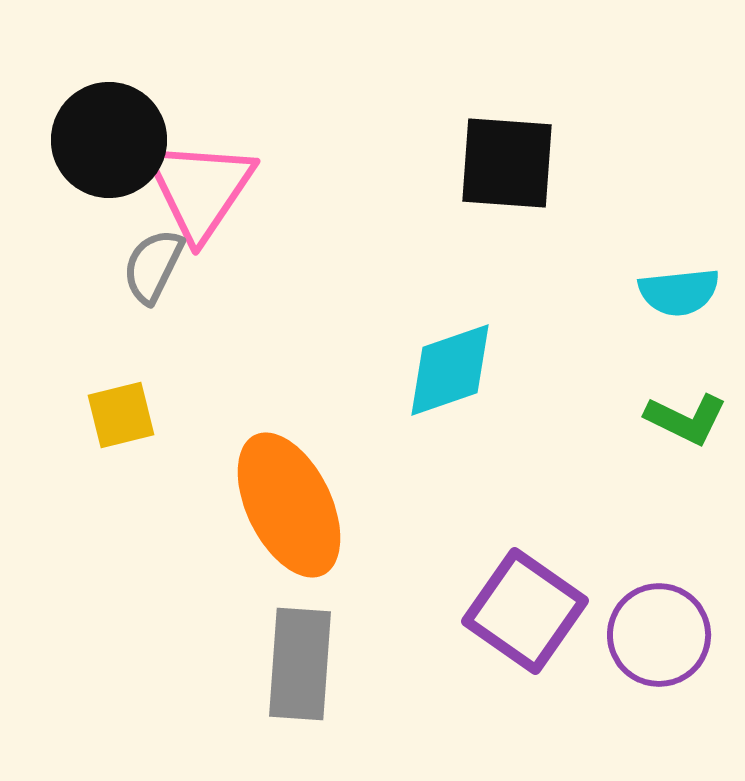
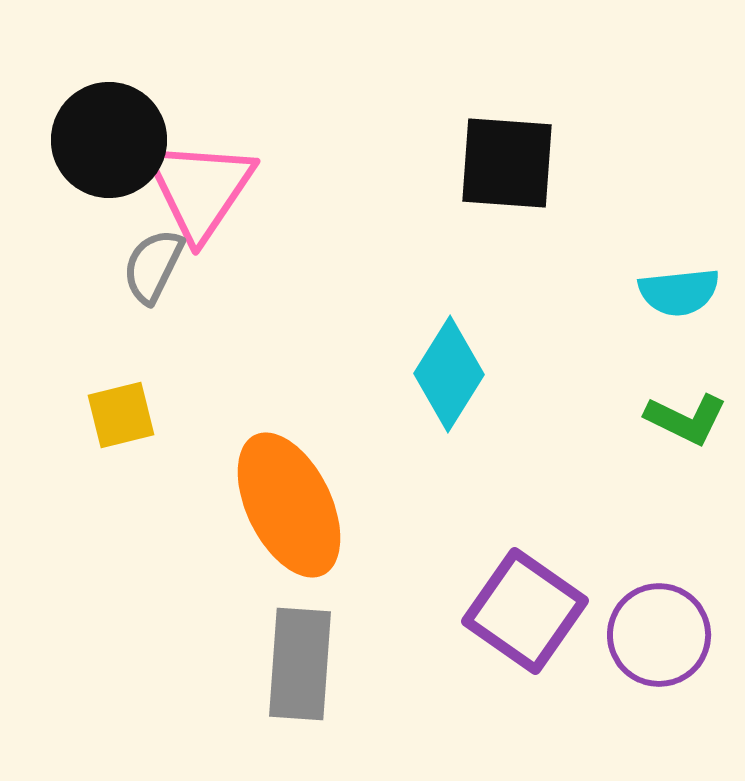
cyan diamond: moved 1 px left, 4 px down; rotated 39 degrees counterclockwise
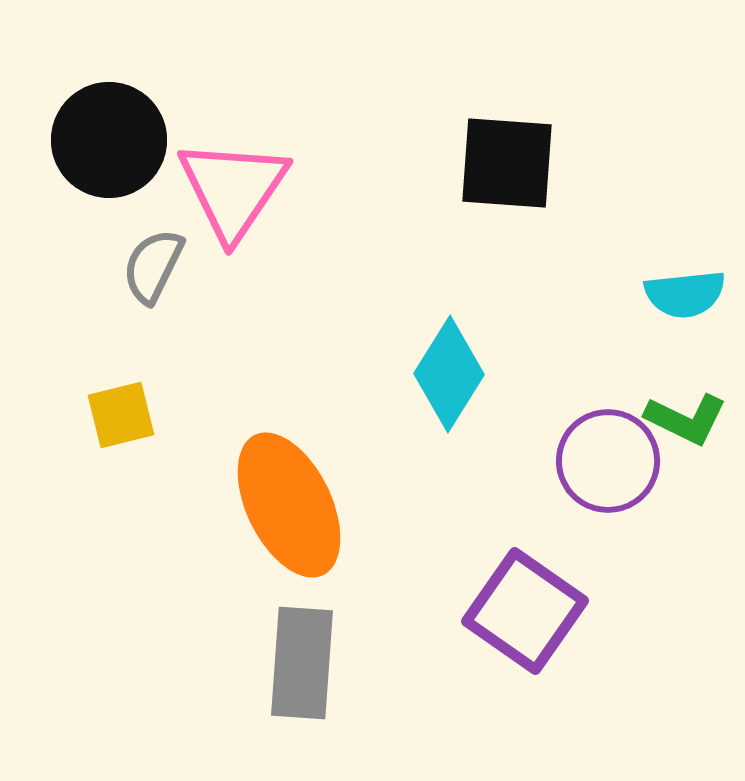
pink triangle: moved 33 px right
cyan semicircle: moved 6 px right, 2 px down
purple circle: moved 51 px left, 174 px up
gray rectangle: moved 2 px right, 1 px up
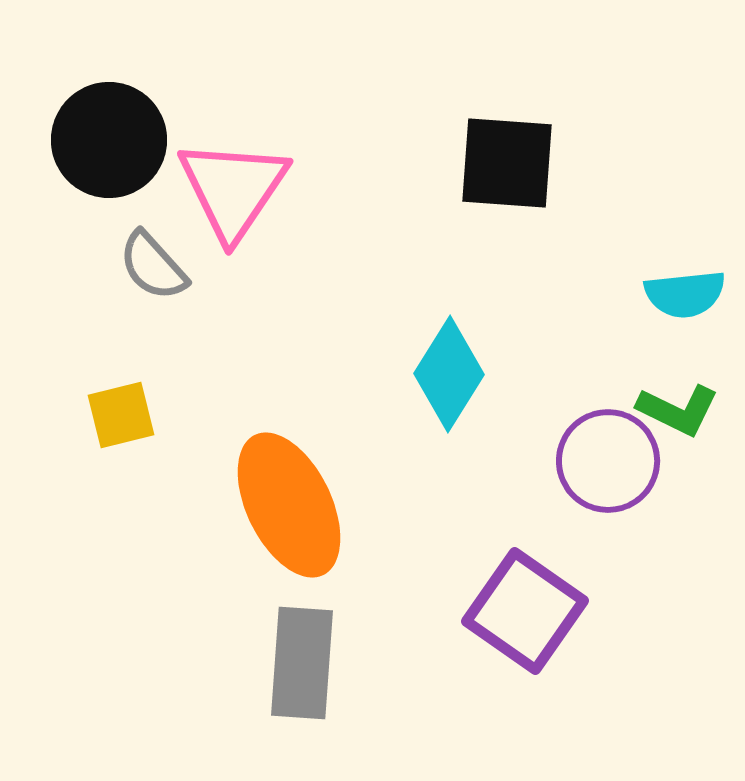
gray semicircle: rotated 68 degrees counterclockwise
green L-shape: moved 8 px left, 9 px up
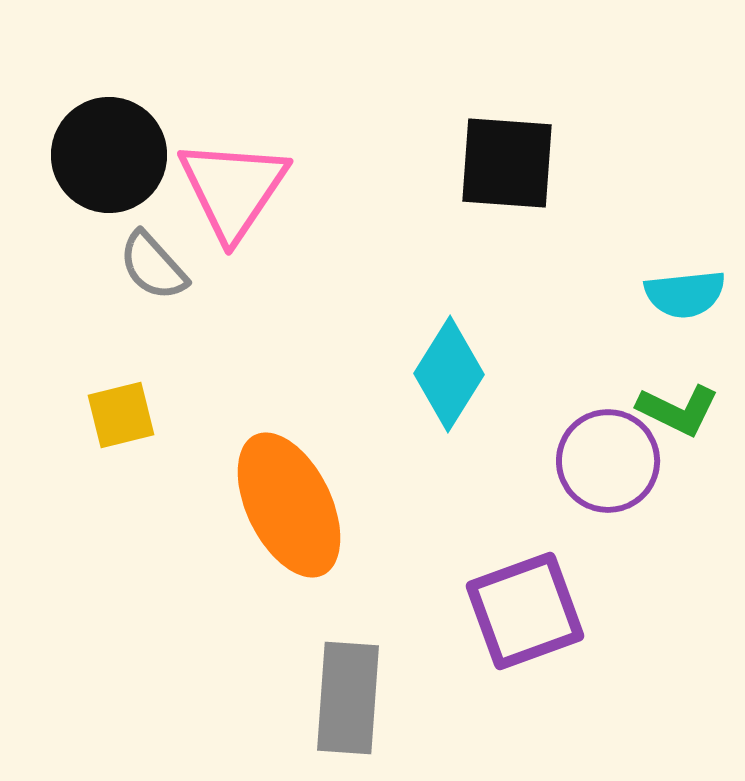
black circle: moved 15 px down
purple square: rotated 35 degrees clockwise
gray rectangle: moved 46 px right, 35 px down
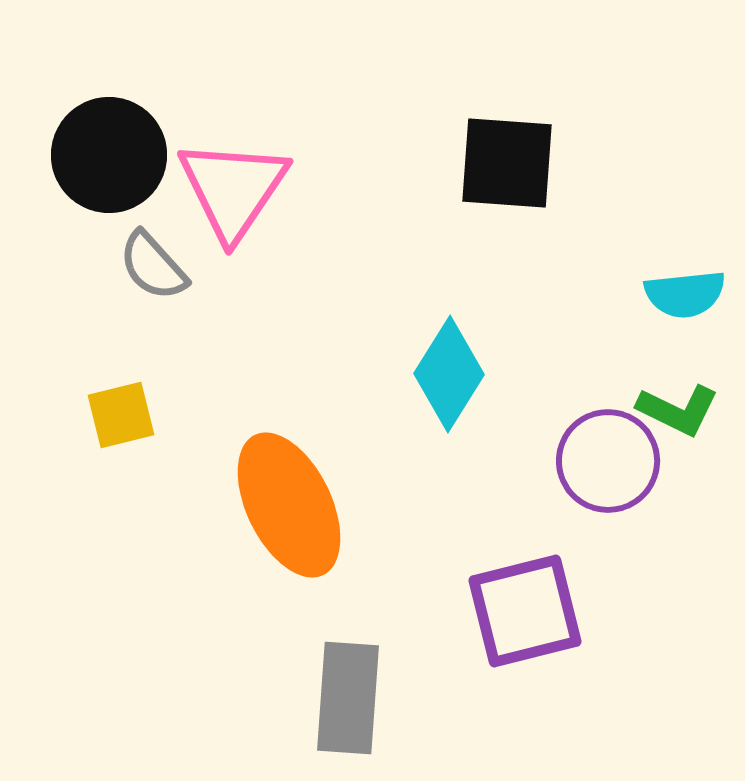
purple square: rotated 6 degrees clockwise
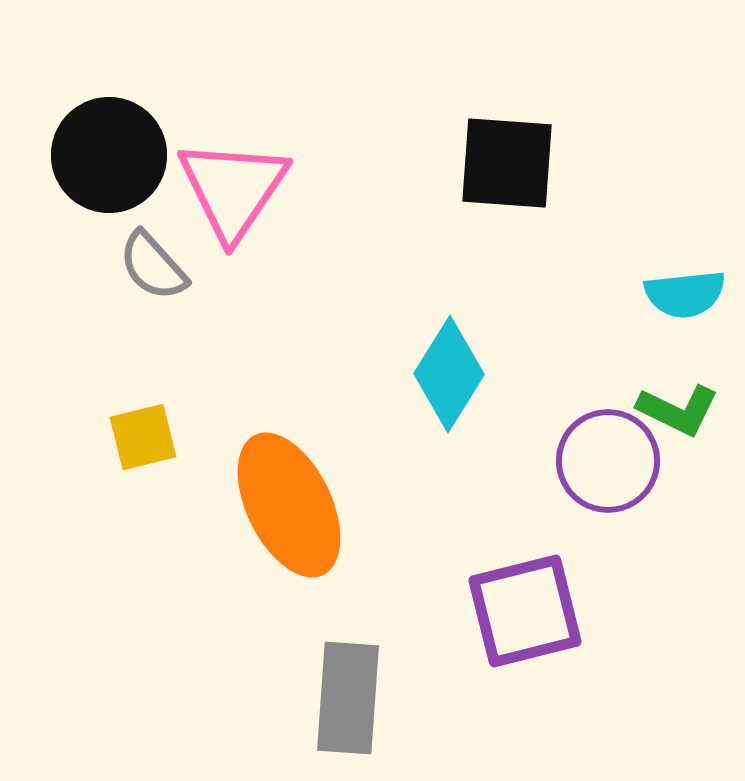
yellow square: moved 22 px right, 22 px down
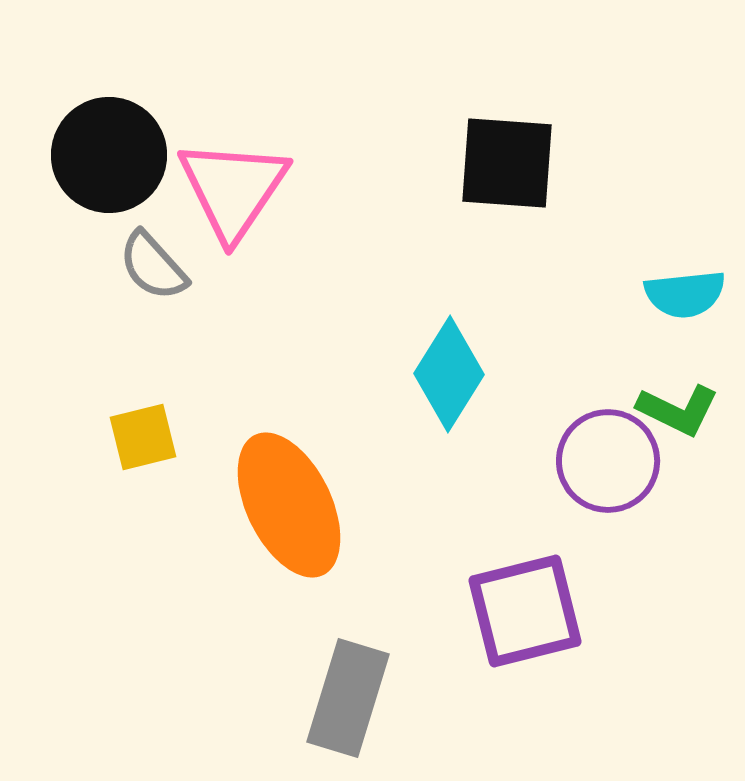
gray rectangle: rotated 13 degrees clockwise
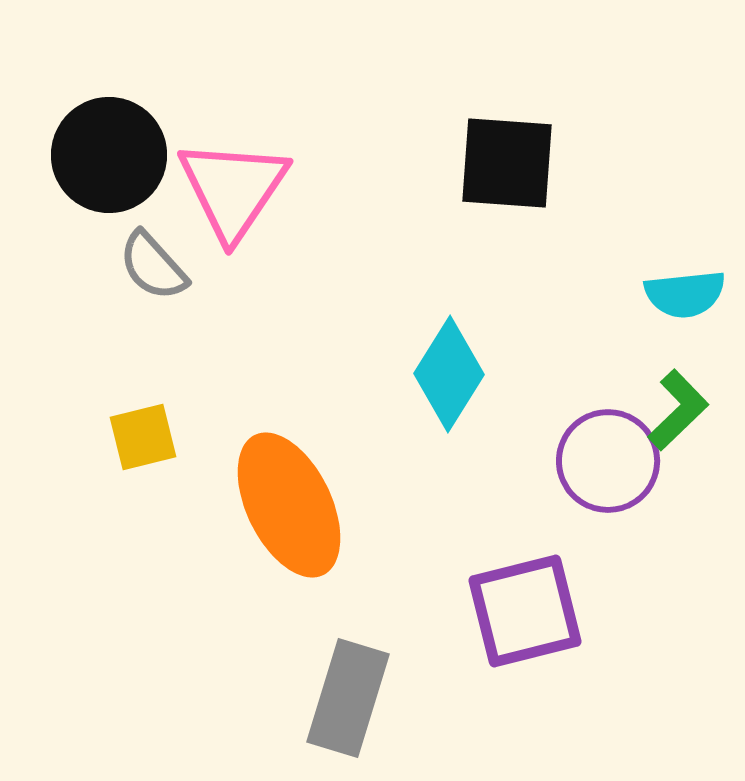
green L-shape: rotated 70 degrees counterclockwise
